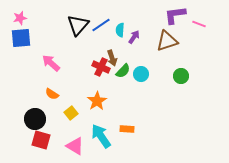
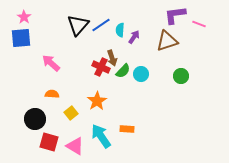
pink star: moved 4 px right, 1 px up; rotated 24 degrees counterclockwise
orange semicircle: rotated 152 degrees clockwise
red square: moved 8 px right, 2 px down
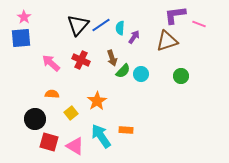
cyan semicircle: moved 2 px up
red cross: moved 20 px left, 7 px up
orange rectangle: moved 1 px left, 1 px down
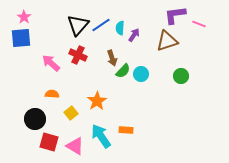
purple arrow: moved 2 px up
red cross: moved 3 px left, 5 px up
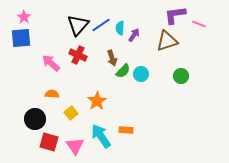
pink triangle: rotated 24 degrees clockwise
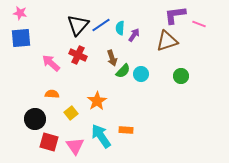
pink star: moved 4 px left, 4 px up; rotated 24 degrees counterclockwise
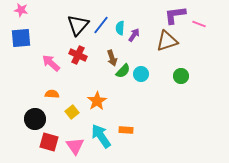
pink star: moved 1 px right, 3 px up
blue line: rotated 18 degrees counterclockwise
yellow square: moved 1 px right, 1 px up
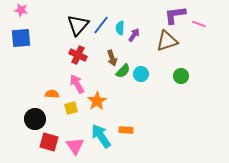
pink arrow: moved 26 px right, 21 px down; rotated 18 degrees clockwise
yellow square: moved 1 px left, 4 px up; rotated 24 degrees clockwise
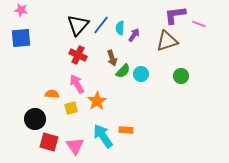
cyan arrow: moved 2 px right
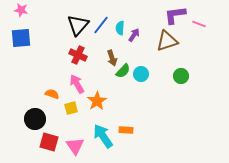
orange semicircle: rotated 16 degrees clockwise
